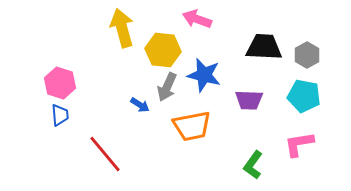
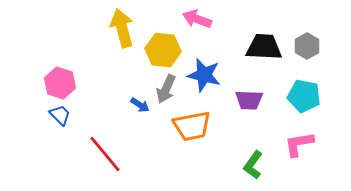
gray hexagon: moved 9 px up
gray arrow: moved 1 px left, 2 px down
blue trapezoid: rotated 40 degrees counterclockwise
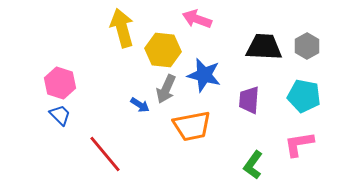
purple trapezoid: rotated 92 degrees clockwise
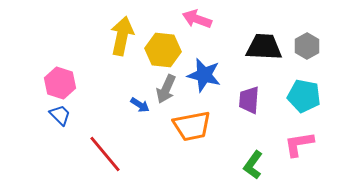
yellow arrow: moved 8 px down; rotated 27 degrees clockwise
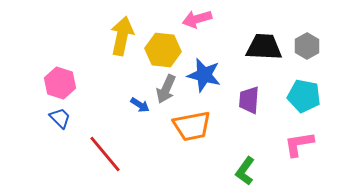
pink arrow: rotated 36 degrees counterclockwise
blue trapezoid: moved 3 px down
green L-shape: moved 8 px left, 6 px down
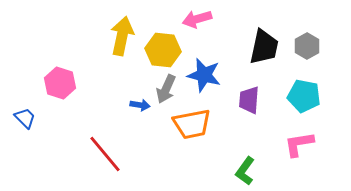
black trapezoid: rotated 99 degrees clockwise
blue arrow: rotated 24 degrees counterclockwise
blue trapezoid: moved 35 px left
orange trapezoid: moved 2 px up
